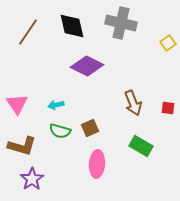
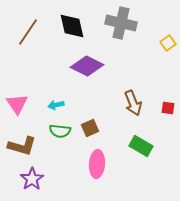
green semicircle: rotated 10 degrees counterclockwise
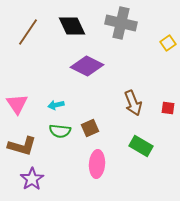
black diamond: rotated 12 degrees counterclockwise
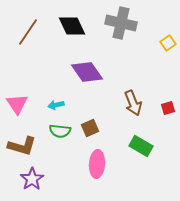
purple diamond: moved 6 px down; rotated 28 degrees clockwise
red square: rotated 24 degrees counterclockwise
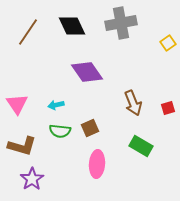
gray cross: rotated 24 degrees counterclockwise
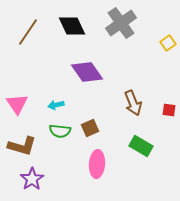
gray cross: rotated 24 degrees counterclockwise
red square: moved 1 px right, 2 px down; rotated 24 degrees clockwise
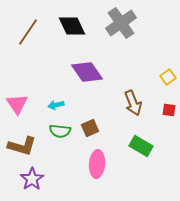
yellow square: moved 34 px down
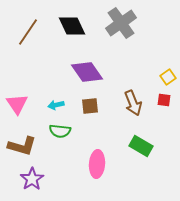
red square: moved 5 px left, 10 px up
brown square: moved 22 px up; rotated 18 degrees clockwise
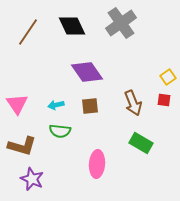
green rectangle: moved 3 px up
purple star: rotated 15 degrees counterclockwise
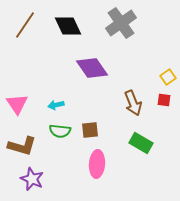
black diamond: moved 4 px left
brown line: moved 3 px left, 7 px up
purple diamond: moved 5 px right, 4 px up
brown square: moved 24 px down
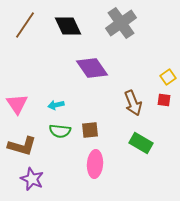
pink ellipse: moved 2 px left
